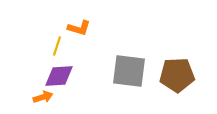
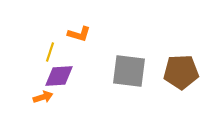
orange L-shape: moved 6 px down
yellow line: moved 7 px left, 6 px down
brown pentagon: moved 4 px right, 3 px up
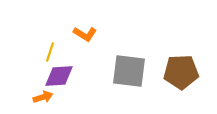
orange L-shape: moved 6 px right; rotated 15 degrees clockwise
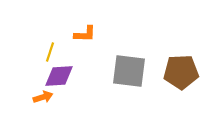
orange L-shape: rotated 30 degrees counterclockwise
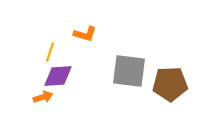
orange L-shape: rotated 15 degrees clockwise
brown pentagon: moved 11 px left, 12 px down
purple diamond: moved 1 px left
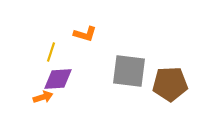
yellow line: moved 1 px right
purple diamond: moved 3 px down
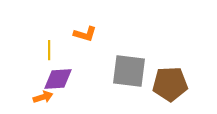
yellow line: moved 2 px left, 2 px up; rotated 18 degrees counterclockwise
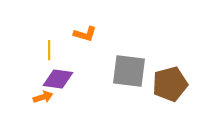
purple diamond: rotated 12 degrees clockwise
brown pentagon: rotated 12 degrees counterclockwise
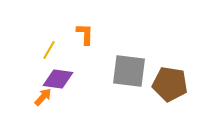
orange L-shape: rotated 105 degrees counterclockwise
yellow line: rotated 30 degrees clockwise
brown pentagon: rotated 24 degrees clockwise
orange arrow: rotated 30 degrees counterclockwise
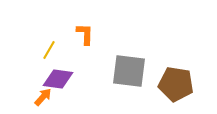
brown pentagon: moved 6 px right
